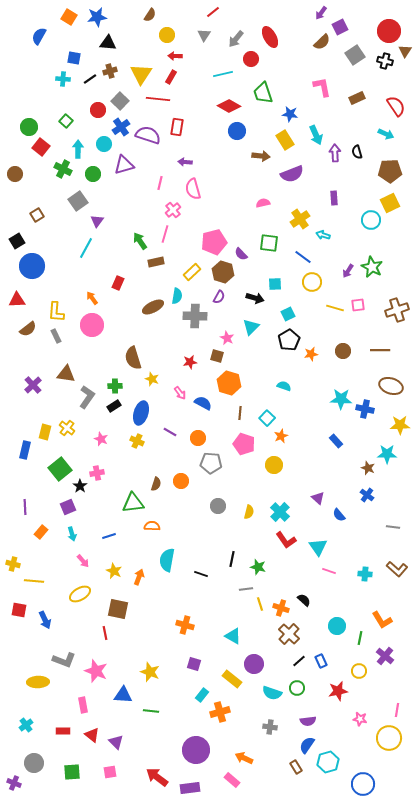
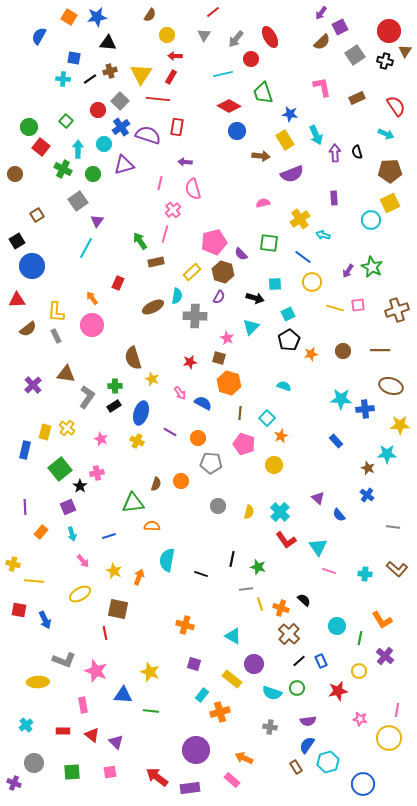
brown square at (217, 356): moved 2 px right, 2 px down
blue cross at (365, 409): rotated 18 degrees counterclockwise
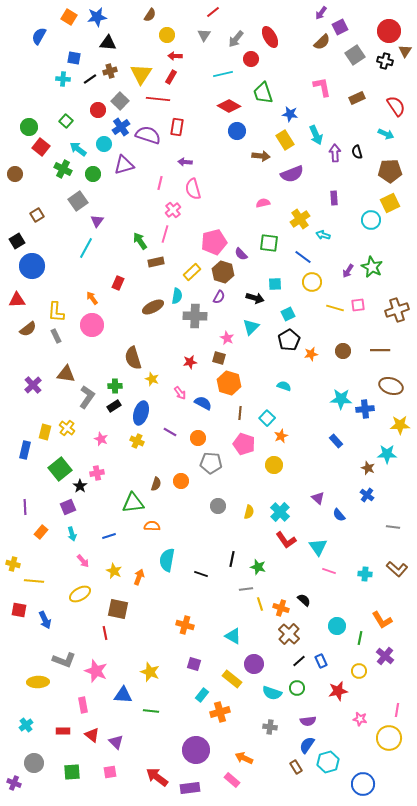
cyan arrow at (78, 149): rotated 54 degrees counterclockwise
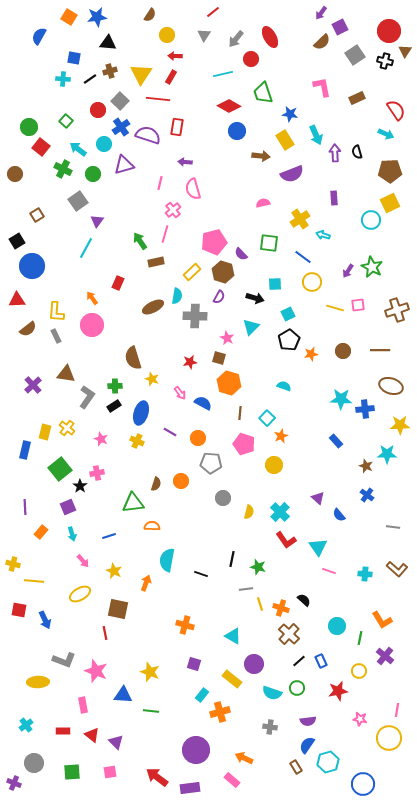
red semicircle at (396, 106): moved 4 px down
brown star at (368, 468): moved 2 px left, 2 px up
gray circle at (218, 506): moved 5 px right, 8 px up
orange arrow at (139, 577): moved 7 px right, 6 px down
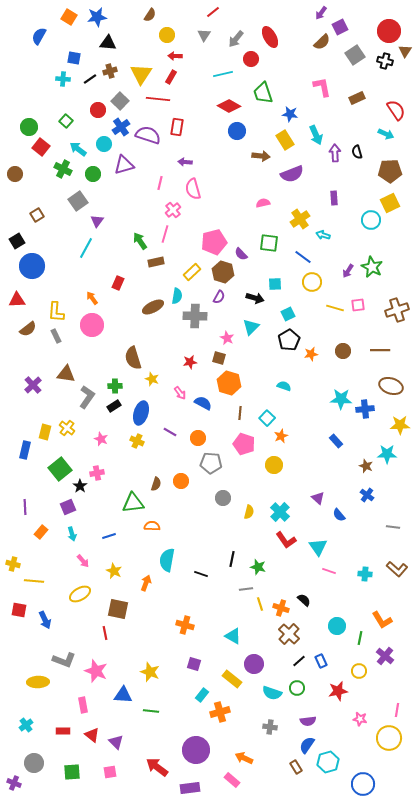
red arrow at (157, 777): moved 10 px up
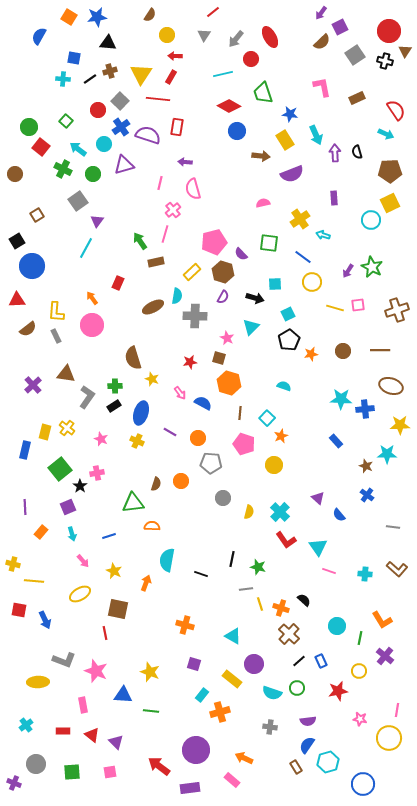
purple semicircle at (219, 297): moved 4 px right
gray circle at (34, 763): moved 2 px right, 1 px down
red arrow at (157, 767): moved 2 px right, 1 px up
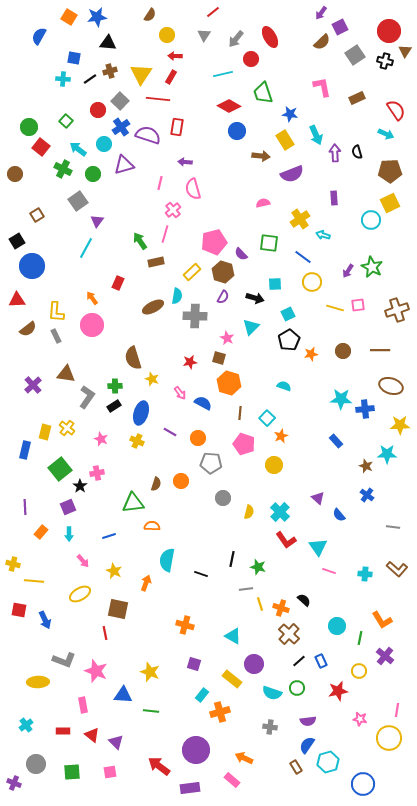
cyan arrow at (72, 534): moved 3 px left; rotated 16 degrees clockwise
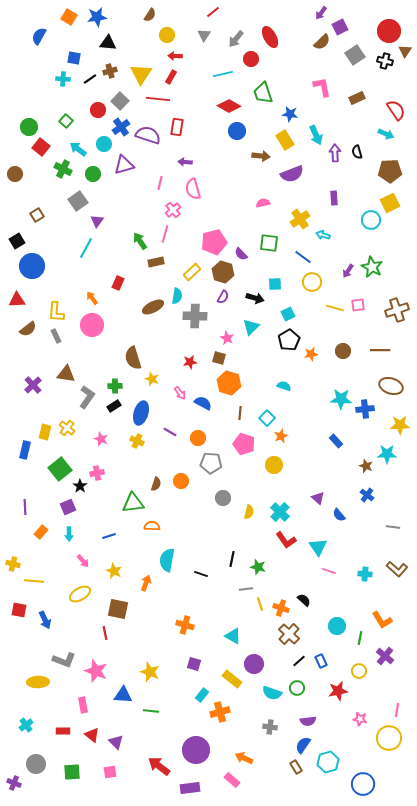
blue semicircle at (307, 745): moved 4 px left
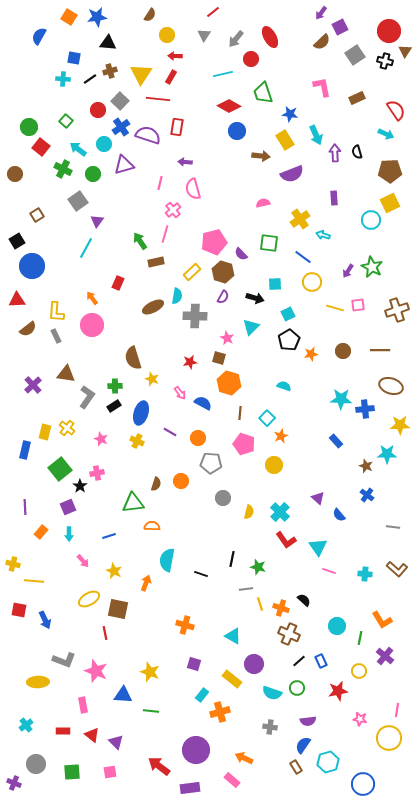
yellow ellipse at (80, 594): moved 9 px right, 5 px down
brown cross at (289, 634): rotated 20 degrees counterclockwise
